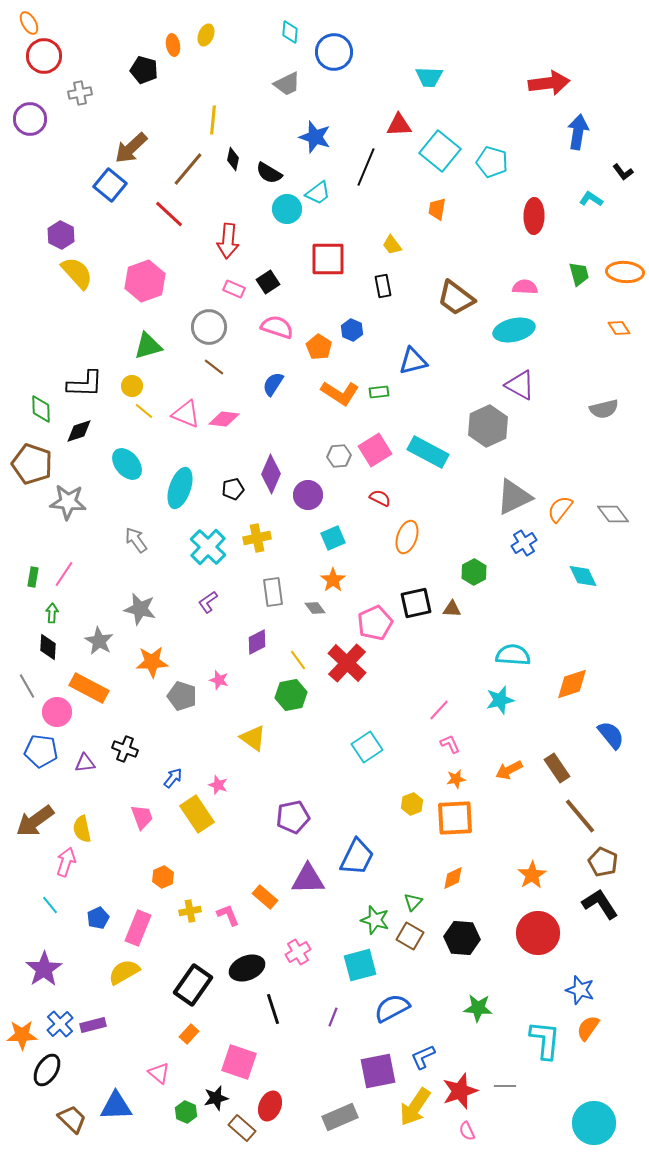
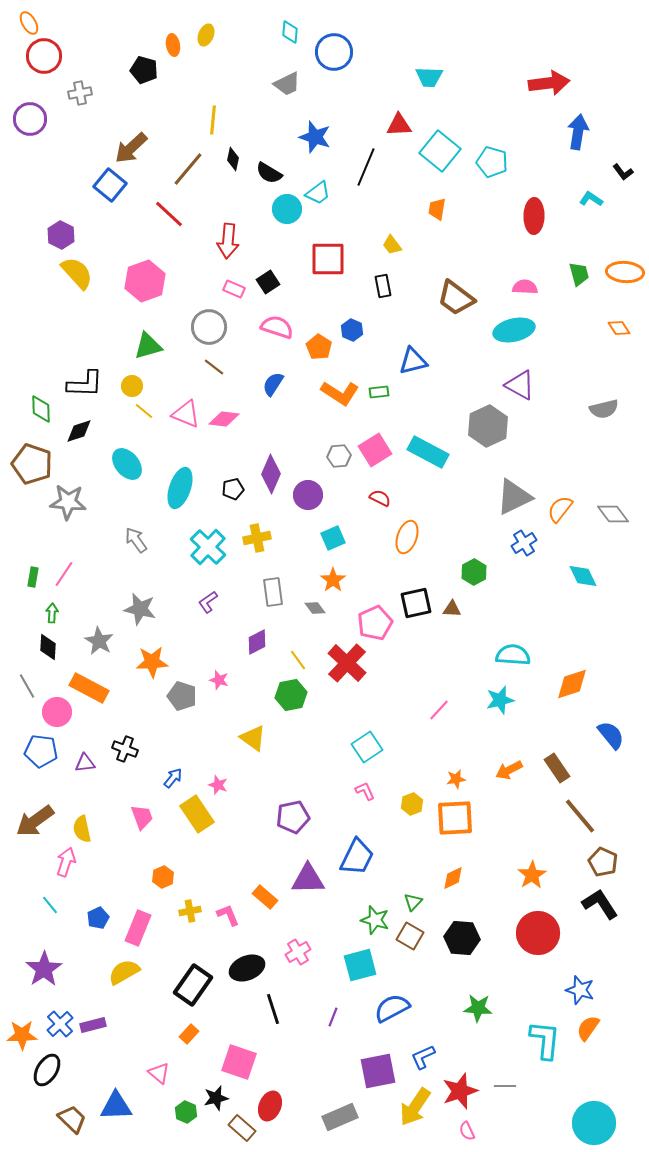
pink L-shape at (450, 744): moved 85 px left, 47 px down
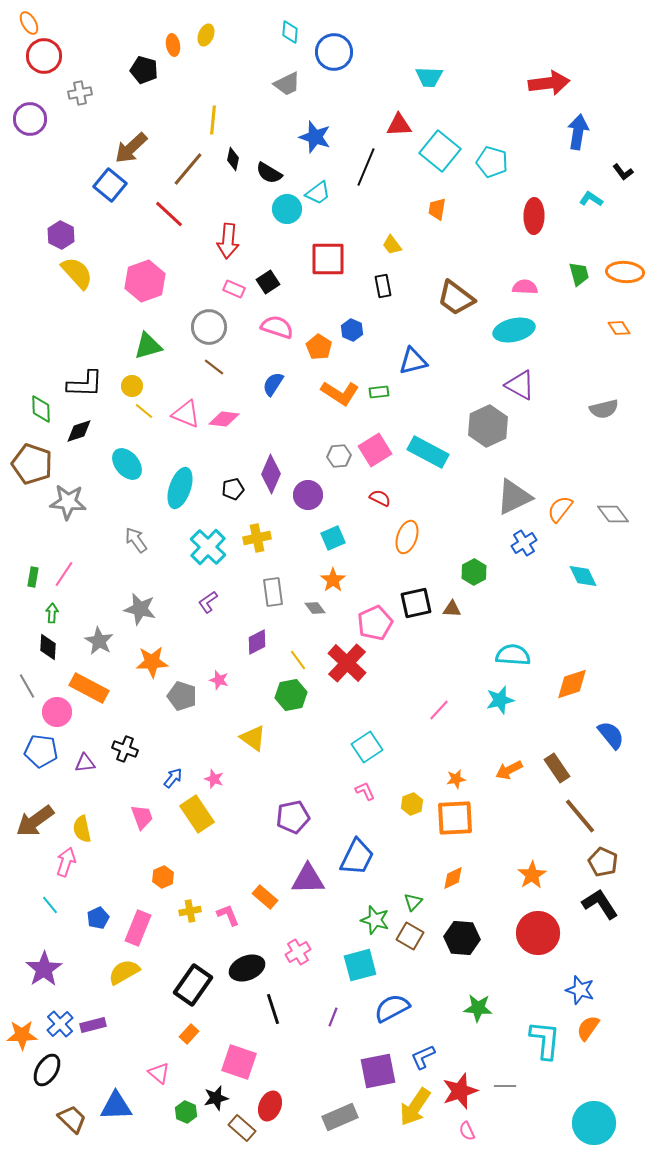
pink star at (218, 785): moved 4 px left, 6 px up
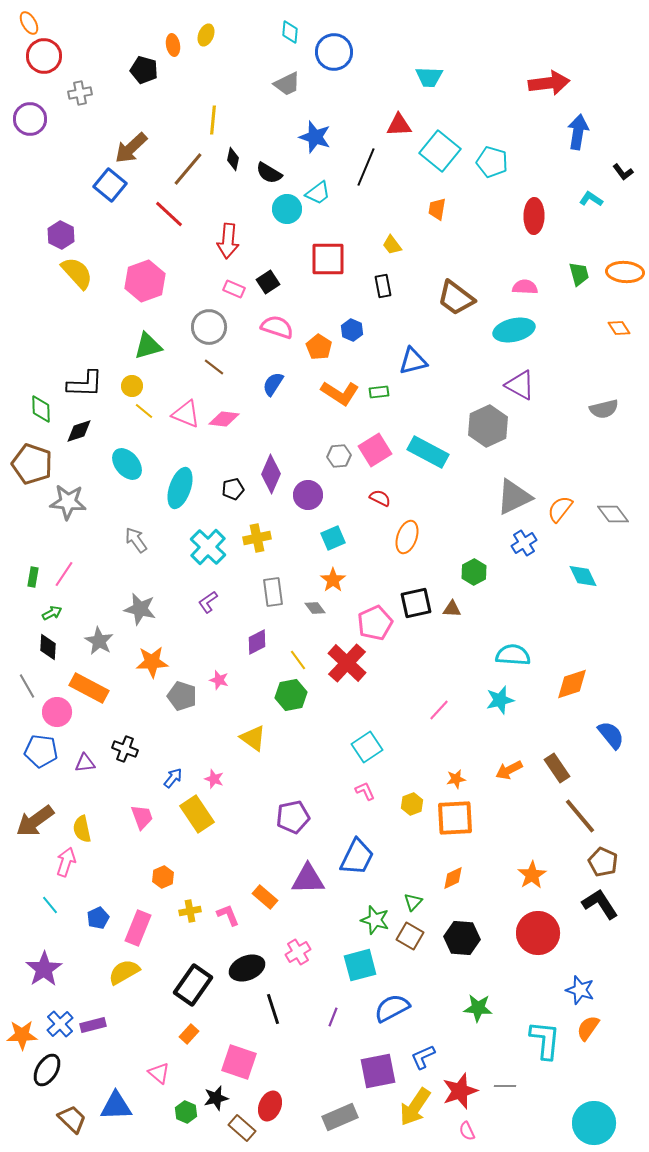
green arrow at (52, 613): rotated 60 degrees clockwise
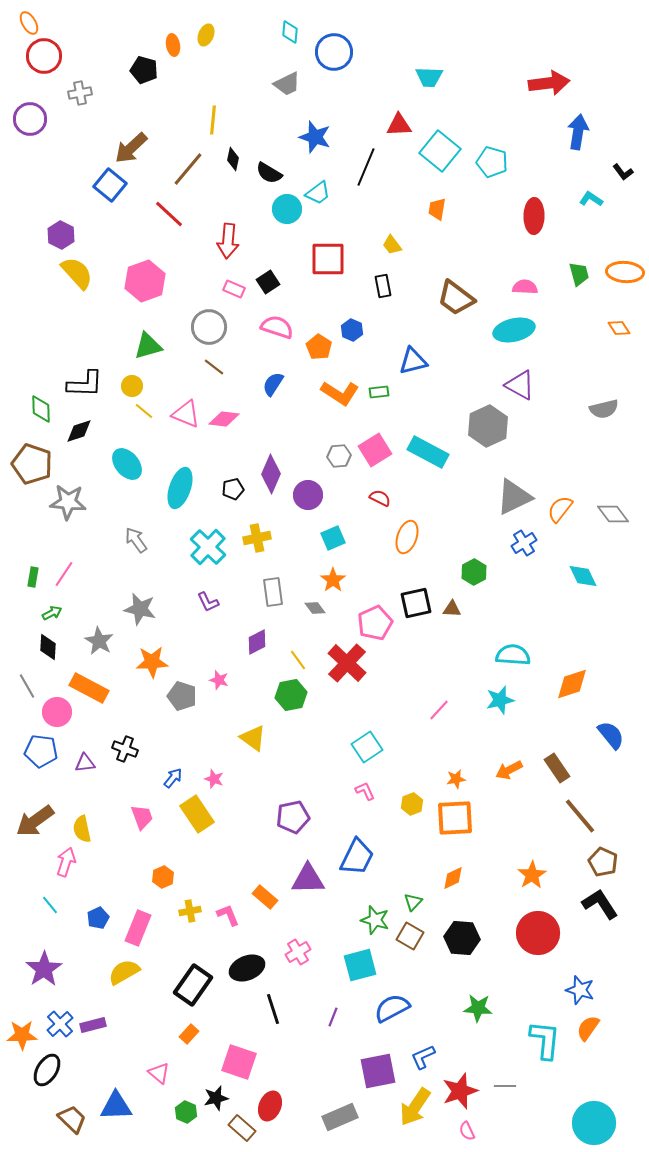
purple L-shape at (208, 602): rotated 80 degrees counterclockwise
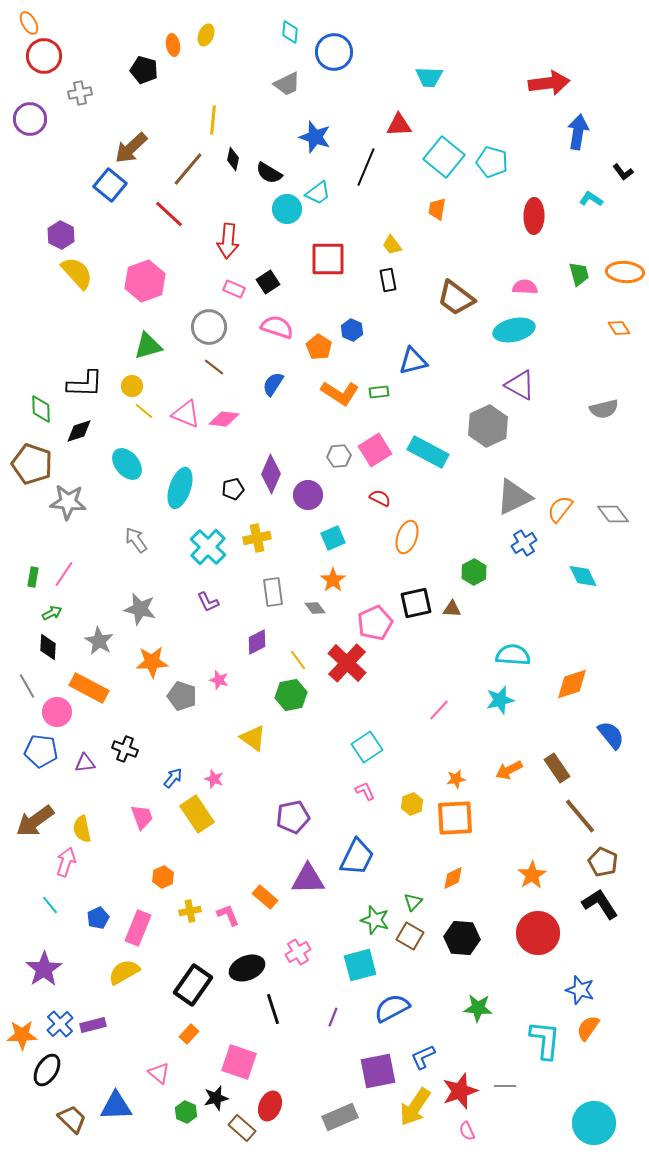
cyan square at (440, 151): moved 4 px right, 6 px down
black rectangle at (383, 286): moved 5 px right, 6 px up
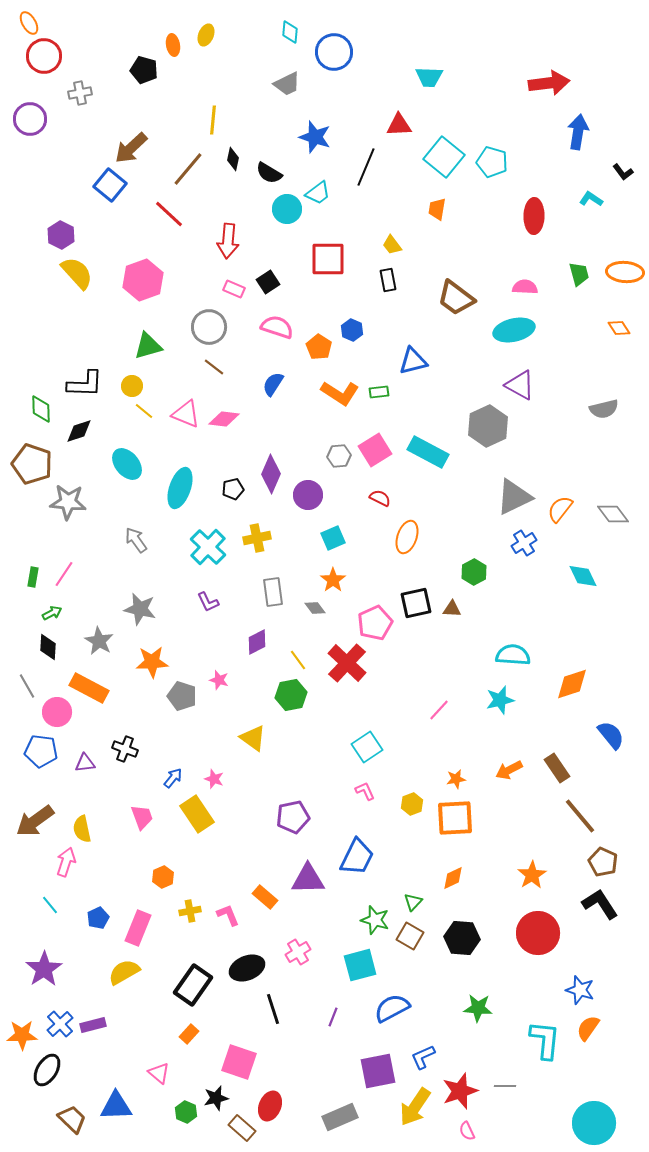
pink hexagon at (145, 281): moved 2 px left, 1 px up
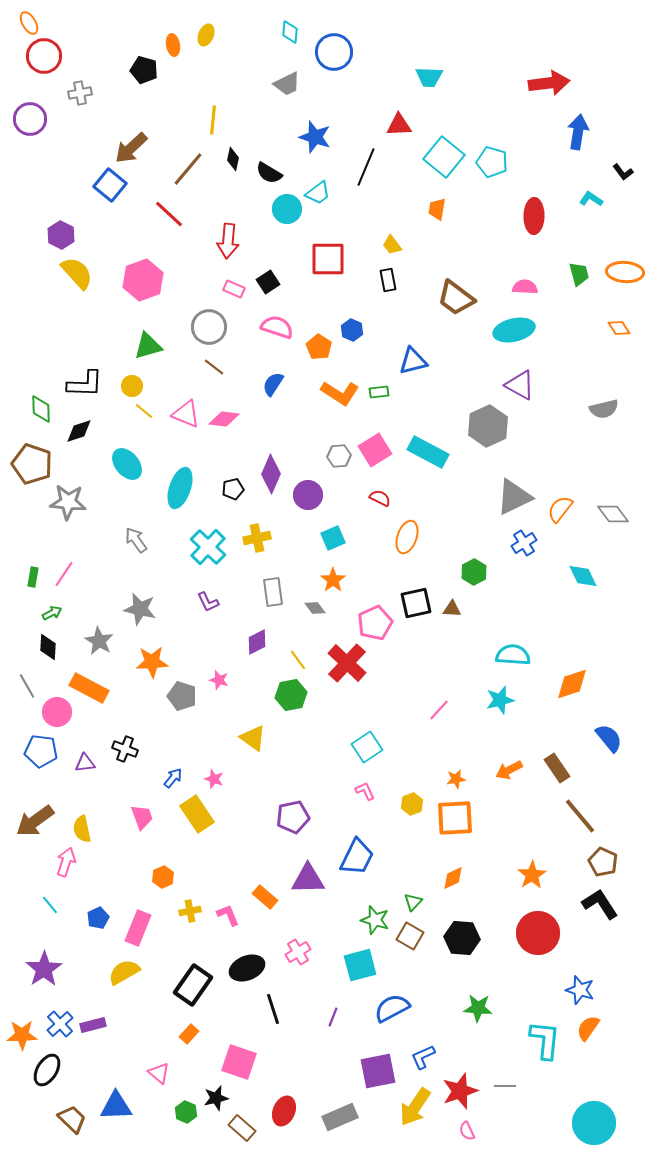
blue semicircle at (611, 735): moved 2 px left, 3 px down
red ellipse at (270, 1106): moved 14 px right, 5 px down
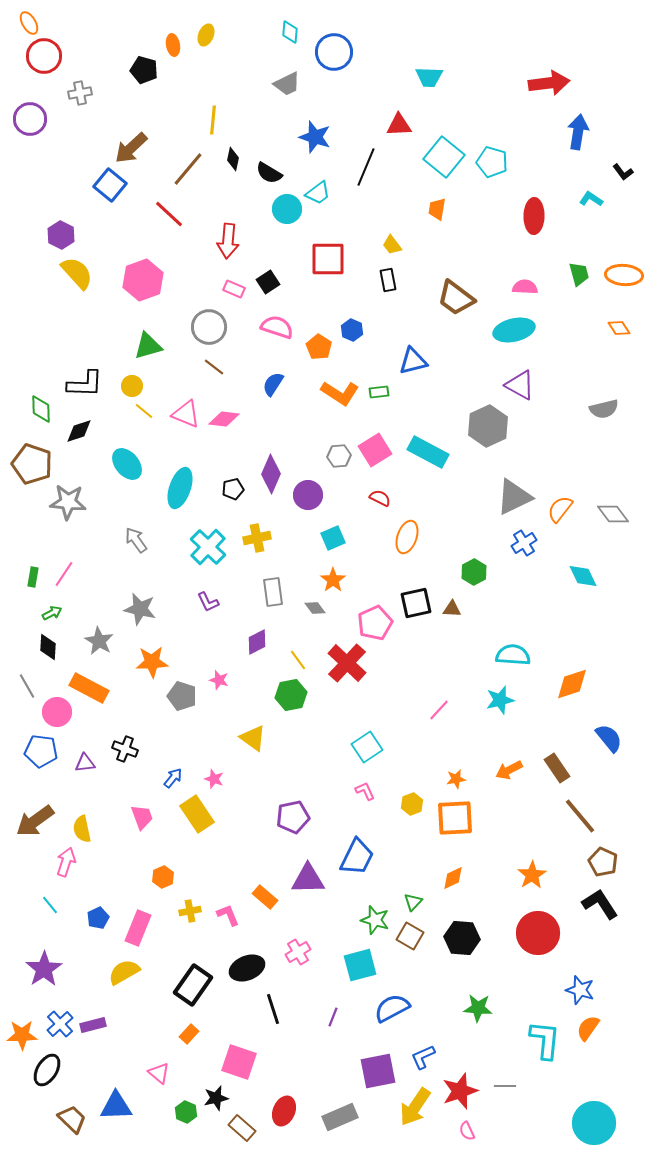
orange ellipse at (625, 272): moved 1 px left, 3 px down
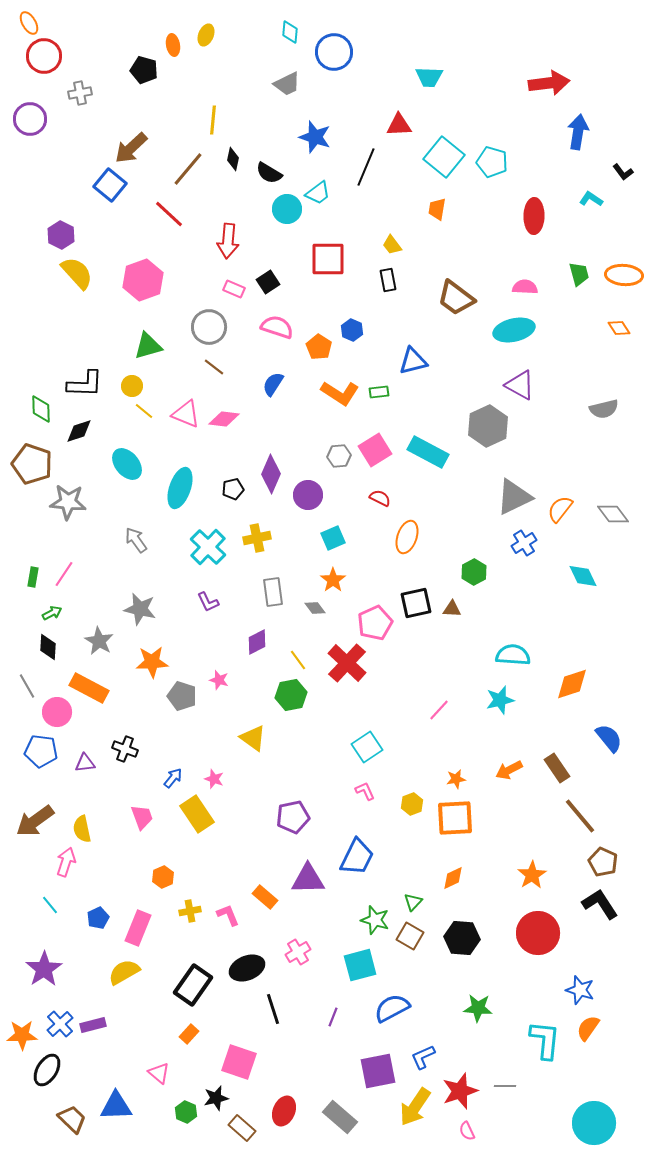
gray rectangle at (340, 1117): rotated 64 degrees clockwise
